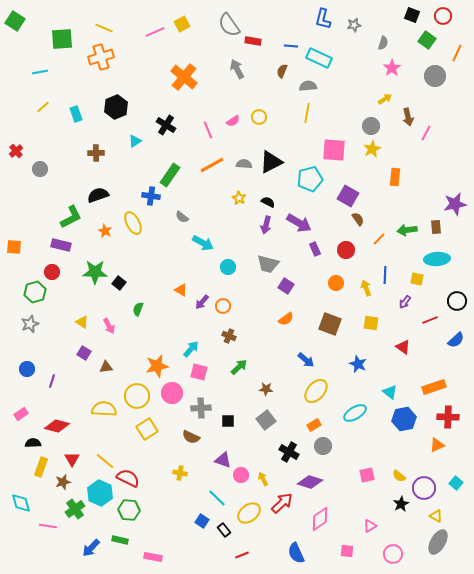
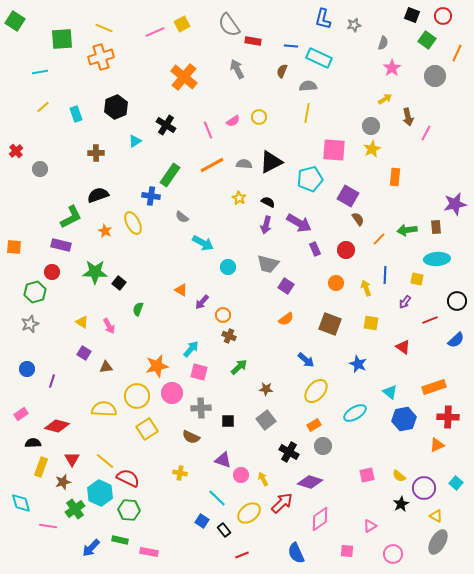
orange circle at (223, 306): moved 9 px down
pink rectangle at (153, 557): moved 4 px left, 5 px up
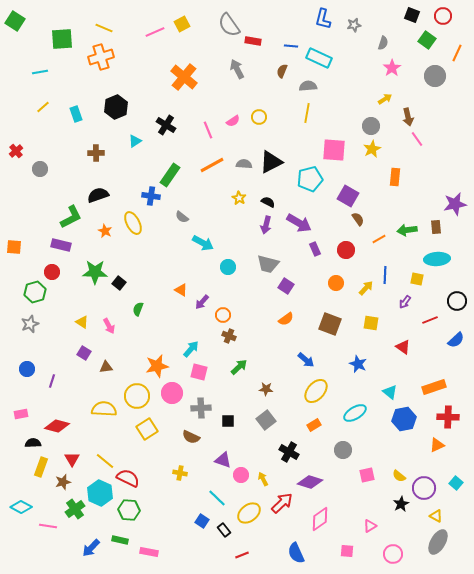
pink line at (426, 133): moved 9 px left, 6 px down; rotated 63 degrees counterclockwise
orange line at (379, 239): rotated 16 degrees clockwise
yellow arrow at (366, 288): rotated 63 degrees clockwise
pink rectangle at (21, 414): rotated 24 degrees clockwise
gray circle at (323, 446): moved 20 px right, 4 px down
cyan diamond at (21, 503): moved 4 px down; rotated 45 degrees counterclockwise
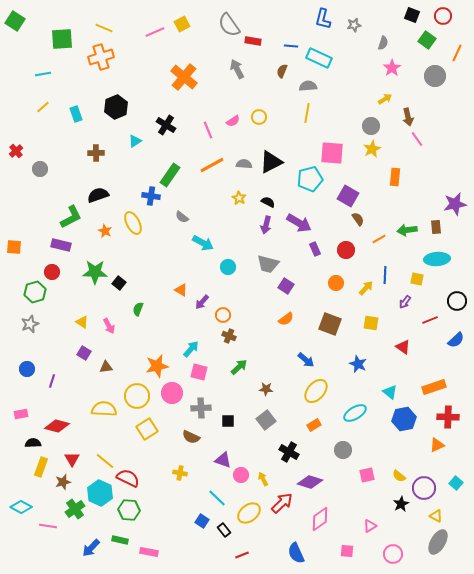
cyan line at (40, 72): moved 3 px right, 2 px down
pink square at (334, 150): moved 2 px left, 3 px down
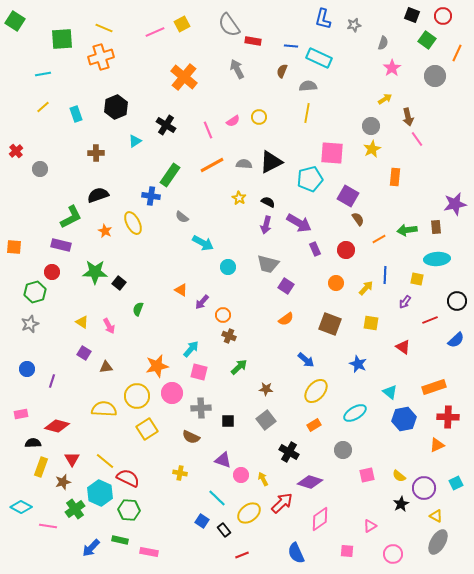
cyan square at (456, 483): rotated 24 degrees clockwise
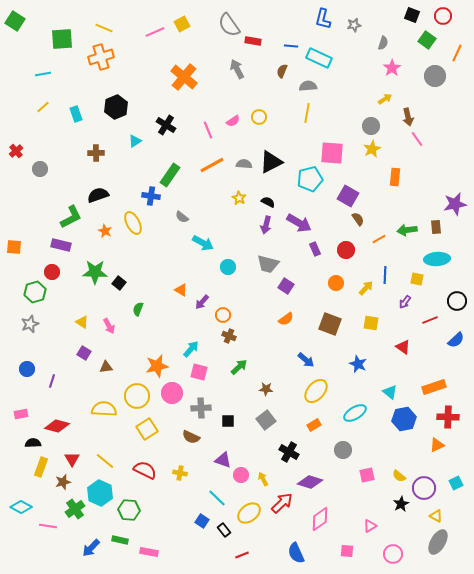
red semicircle at (128, 478): moved 17 px right, 8 px up
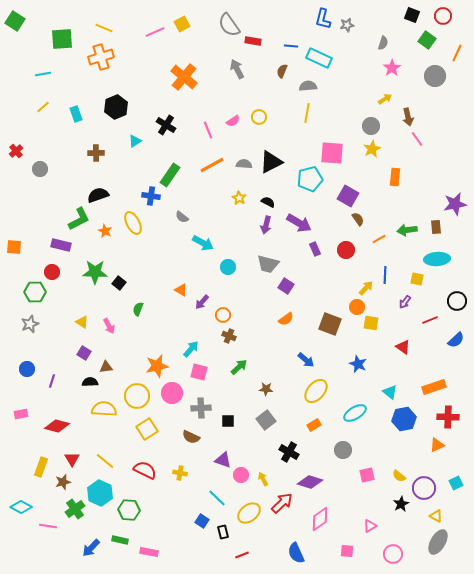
gray star at (354, 25): moved 7 px left
green L-shape at (71, 217): moved 8 px right, 2 px down
orange circle at (336, 283): moved 21 px right, 24 px down
green hexagon at (35, 292): rotated 15 degrees clockwise
black semicircle at (33, 443): moved 57 px right, 61 px up
black rectangle at (224, 530): moved 1 px left, 2 px down; rotated 24 degrees clockwise
